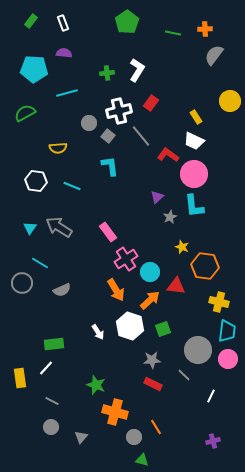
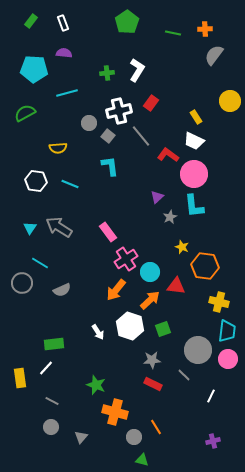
cyan line at (72, 186): moved 2 px left, 2 px up
orange arrow at (116, 290): rotated 70 degrees clockwise
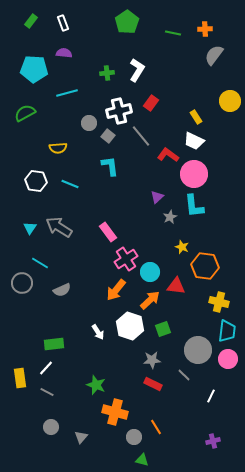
gray line at (52, 401): moved 5 px left, 9 px up
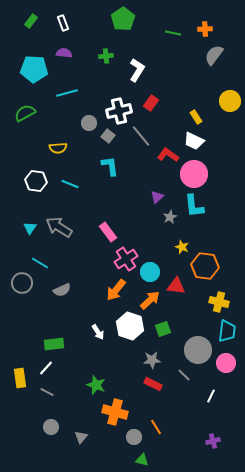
green pentagon at (127, 22): moved 4 px left, 3 px up
green cross at (107, 73): moved 1 px left, 17 px up
pink circle at (228, 359): moved 2 px left, 4 px down
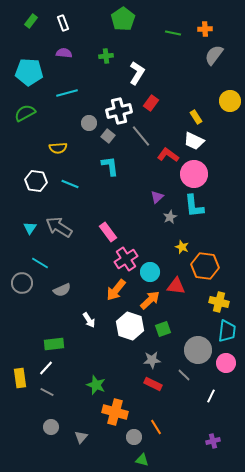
cyan pentagon at (34, 69): moved 5 px left, 3 px down
white L-shape at (137, 70): moved 3 px down
white arrow at (98, 332): moved 9 px left, 12 px up
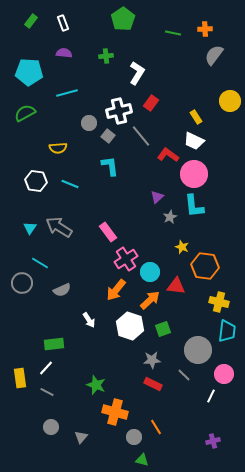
pink circle at (226, 363): moved 2 px left, 11 px down
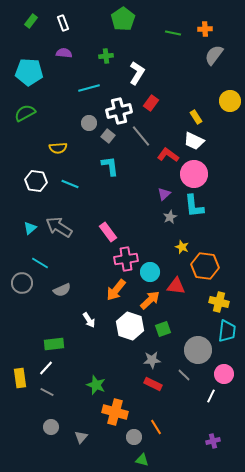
cyan line at (67, 93): moved 22 px right, 5 px up
purple triangle at (157, 197): moved 7 px right, 3 px up
cyan triangle at (30, 228): rotated 16 degrees clockwise
pink cross at (126, 259): rotated 25 degrees clockwise
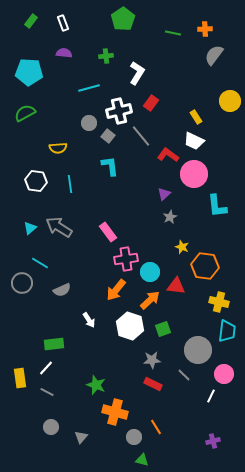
cyan line at (70, 184): rotated 60 degrees clockwise
cyan L-shape at (194, 206): moved 23 px right
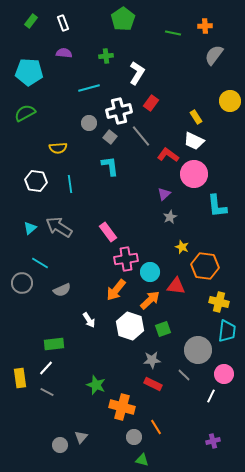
orange cross at (205, 29): moved 3 px up
gray square at (108, 136): moved 2 px right, 1 px down
orange cross at (115, 412): moved 7 px right, 5 px up
gray circle at (51, 427): moved 9 px right, 18 px down
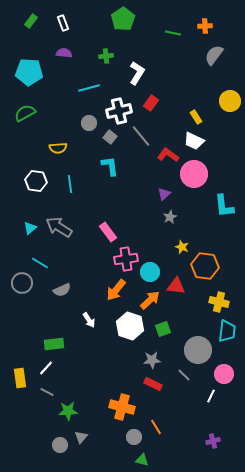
cyan L-shape at (217, 206): moved 7 px right
green star at (96, 385): moved 28 px left, 26 px down; rotated 24 degrees counterclockwise
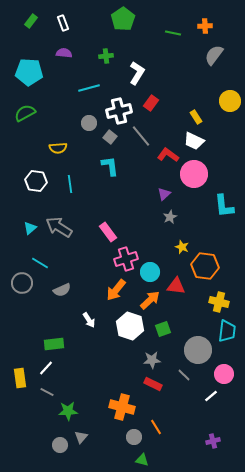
pink cross at (126, 259): rotated 10 degrees counterclockwise
white line at (211, 396): rotated 24 degrees clockwise
